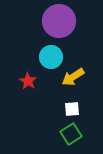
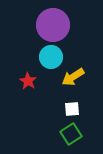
purple circle: moved 6 px left, 4 px down
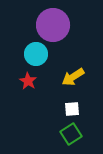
cyan circle: moved 15 px left, 3 px up
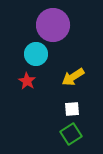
red star: moved 1 px left
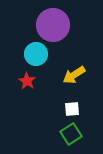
yellow arrow: moved 1 px right, 2 px up
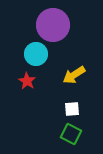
green square: rotated 30 degrees counterclockwise
